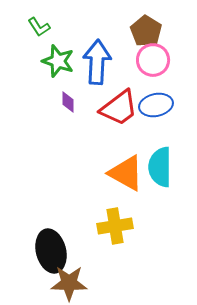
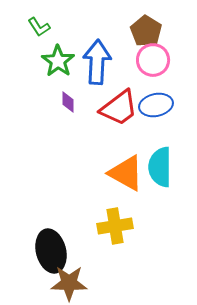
green star: rotated 16 degrees clockwise
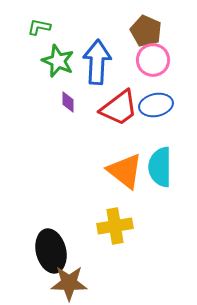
green L-shape: rotated 135 degrees clockwise
brown pentagon: rotated 8 degrees counterclockwise
green star: rotated 12 degrees counterclockwise
orange triangle: moved 1 px left, 2 px up; rotated 9 degrees clockwise
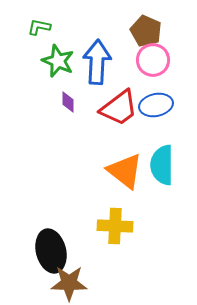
cyan semicircle: moved 2 px right, 2 px up
yellow cross: rotated 12 degrees clockwise
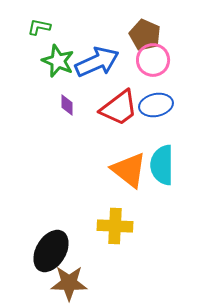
brown pentagon: moved 1 px left, 4 px down
blue arrow: rotated 63 degrees clockwise
purple diamond: moved 1 px left, 3 px down
orange triangle: moved 4 px right, 1 px up
black ellipse: rotated 45 degrees clockwise
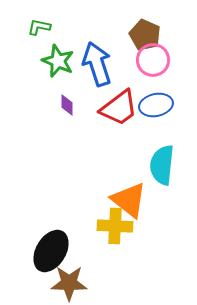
blue arrow: moved 2 px down; rotated 84 degrees counterclockwise
cyan semicircle: rotated 6 degrees clockwise
orange triangle: moved 30 px down
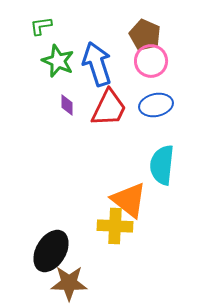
green L-shape: moved 2 px right, 1 px up; rotated 20 degrees counterclockwise
pink circle: moved 2 px left, 1 px down
red trapezoid: moved 10 px left; rotated 27 degrees counterclockwise
